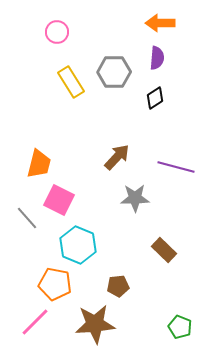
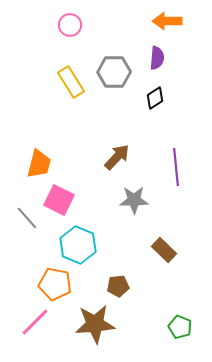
orange arrow: moved 7 px right, 2 px up
pink circle: moved 13 px right, 7 px up
purple line: rotated 69 degrees clockwise
gray star: moved 1 px left, 2 px down
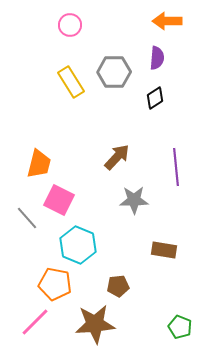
brown rectangle: rotated 35 degrees counterclockwise
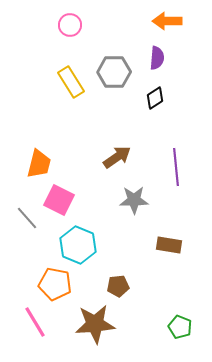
brown arrow: rotated 12 degrees clockwise
brown rectangle: moved 5 px right, 5 px up
pink line: rotated 76 degrees counterclockwise
